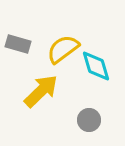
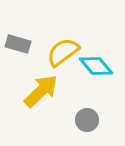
yellow semicircle: moved 3 px down
cyan diamond: rotated 24 degrees counterclockwise
gray circle: moved 2 px left
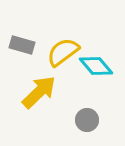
gray rectangle: moved 4 px right, 1 px down
yellow arrow: moved 2 px left, 1 px down
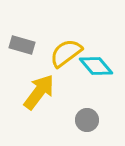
yellow semicircle: moved 3 px right, 1 px down
yellow arrow: rotated 9 degrees counterclockwise
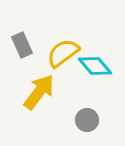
gray rectangle: rotated 50 degrees clockwise
yellow semicircle: moved 3 px left
cyan diamond: moved 1 px left
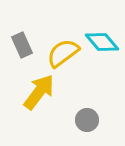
cyan diamond: moved 7 px right, 24 px up
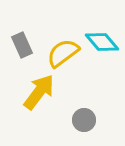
gray circle: moved 3 px left
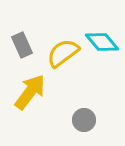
yellow arrow: moved 9 px left
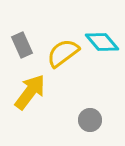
gray circle: moved 6 px right
